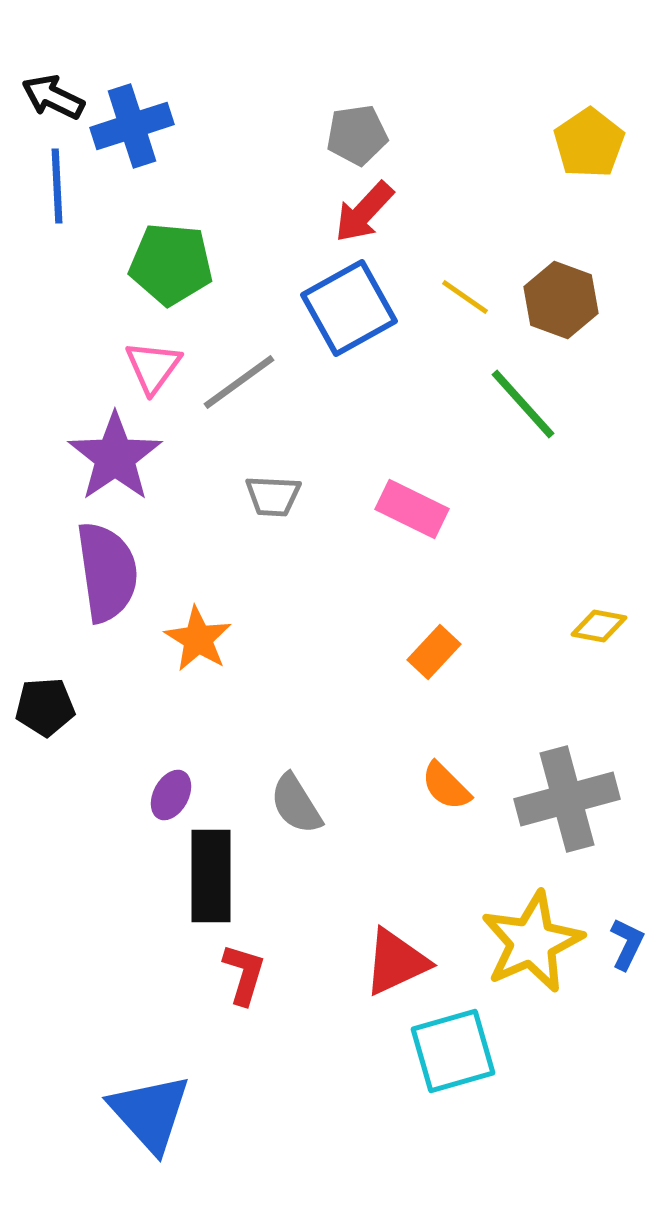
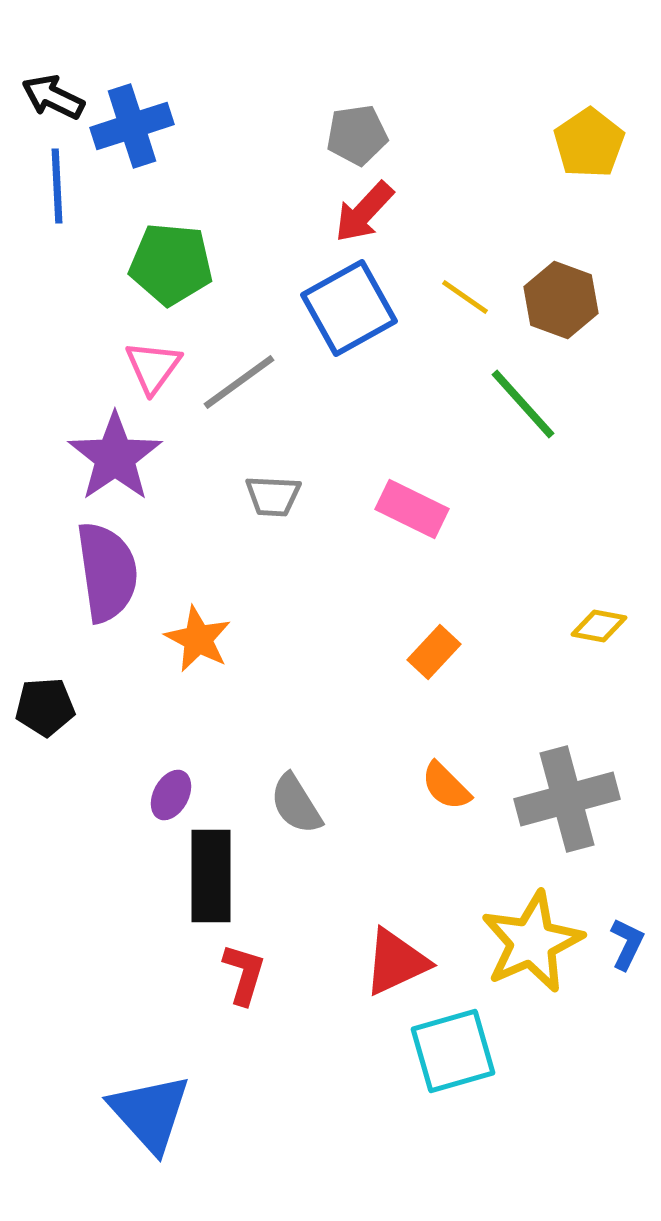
orange star: rotated 4 degrees counterclockwise
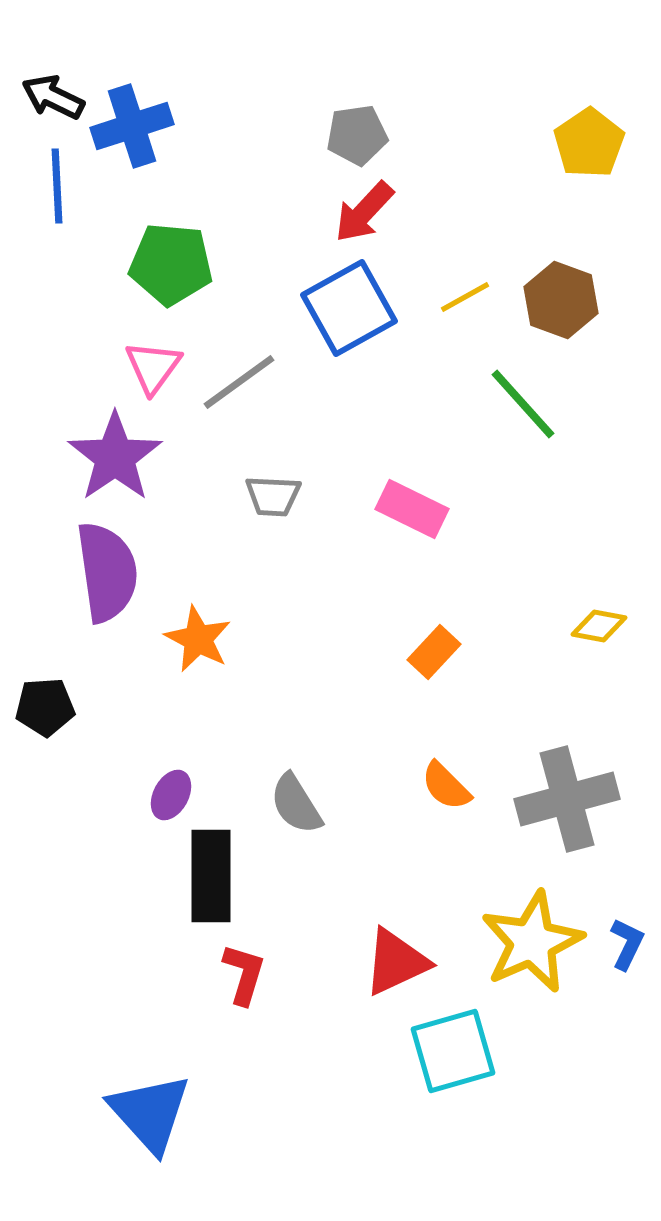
yellow line: rotated 64 degrees counterclockwise
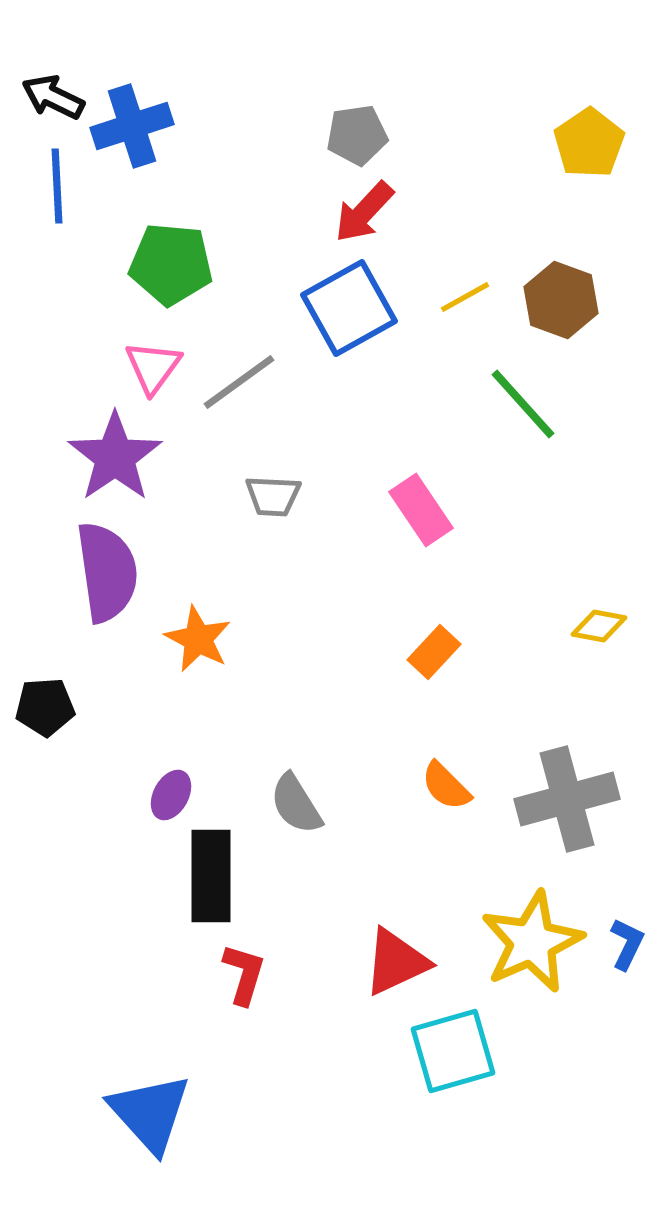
pink rectangle: moved 9 px right, 1 px down; rotated 30 degrees clockwise
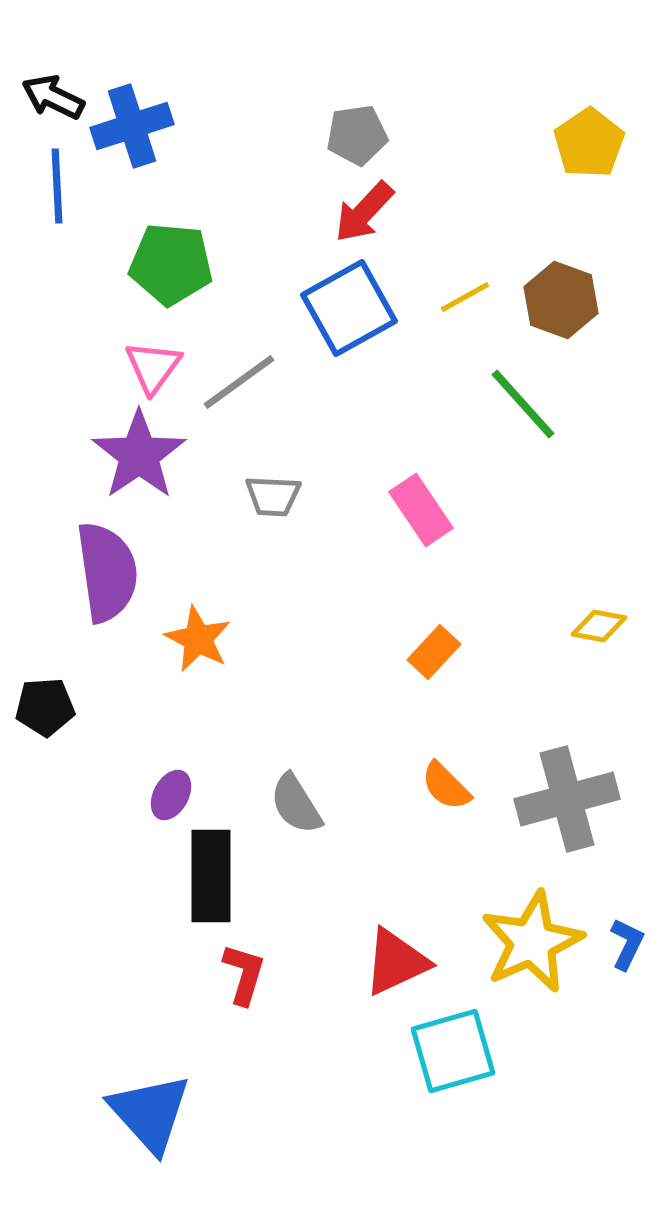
purple star: moved 24 px right, 2 px up
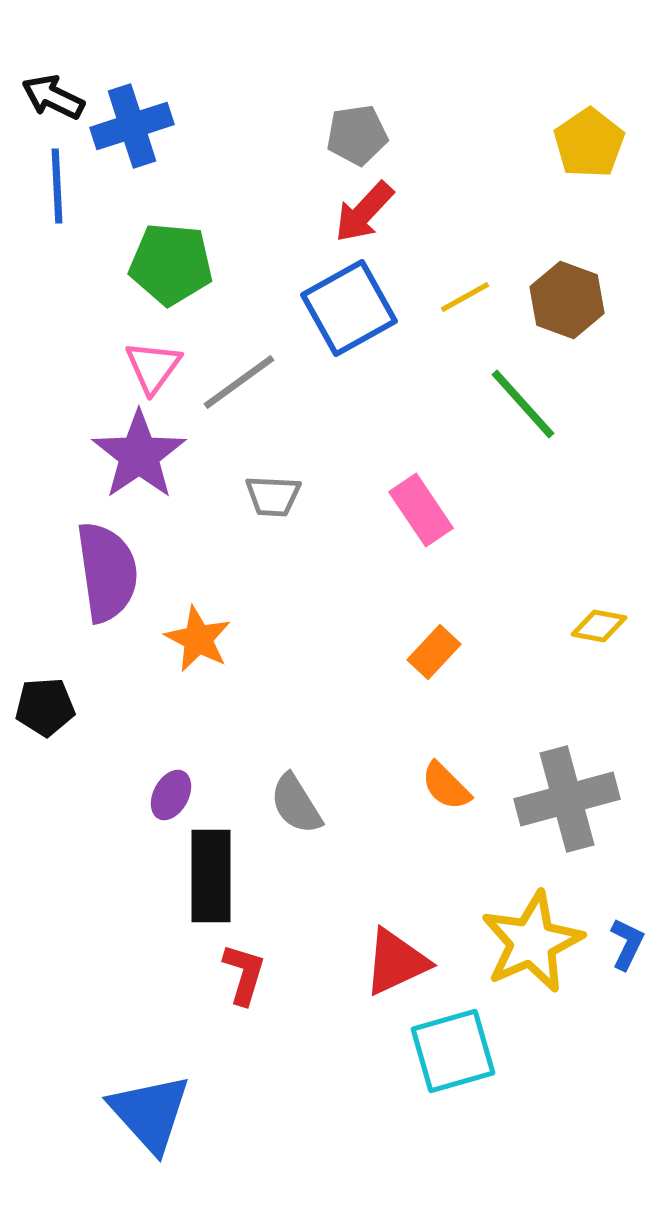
brown hexagon: moved 6 px right
